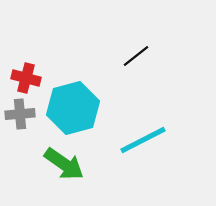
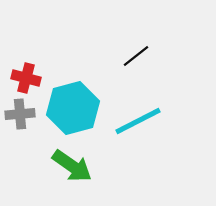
cyan line: moved 5 px left, 19 px up
green arrow: moved 8 px right, 2 px down
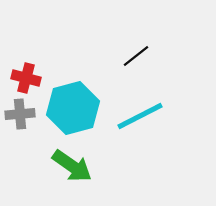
cyan line: moved 2 px right, 5 px up
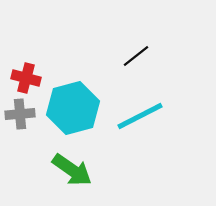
green arrow: moved 4 px down
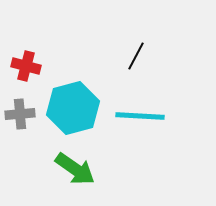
black line: rotated 24 degrees counterclockwise
red cross: moved 12 px up
cyan line: rotated 30 degrees clockwise
green arrow: moved 3 px right, 1 px up
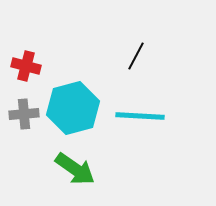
gray cross: moved 4 px right
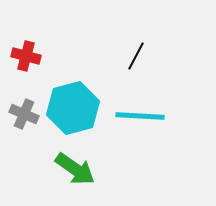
red cross: moved 10 px up
gray cross: rotated 28 degrees clockwise
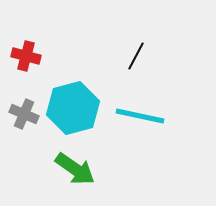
cyan line: rotated 9 degrees clockwise
